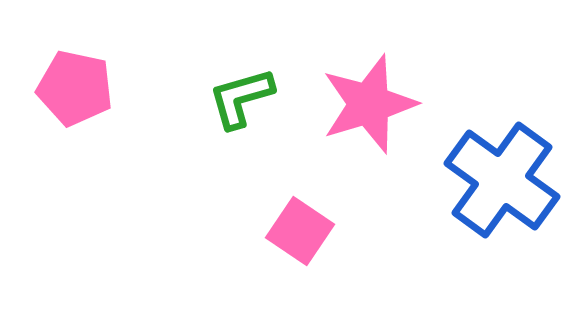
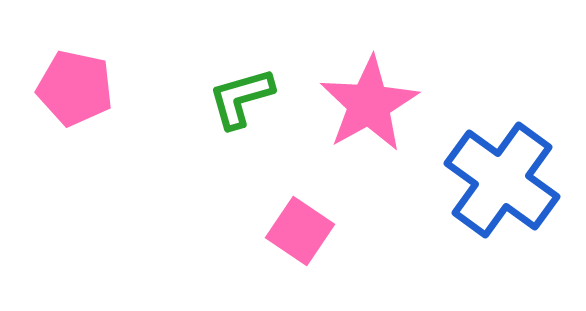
pink star: rotated 12 degrees counterclockwise
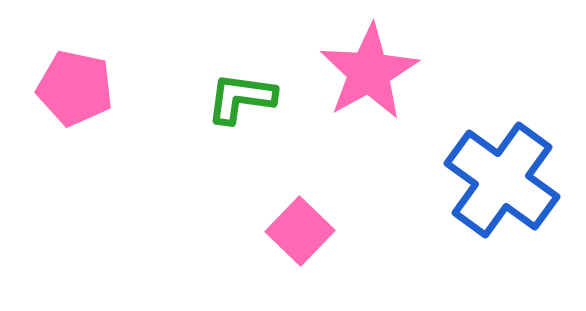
green L-shape: rotated 24 degrees clockwise
pink star: moved 32 px up
pink square: rotated 10 degrees clockwise
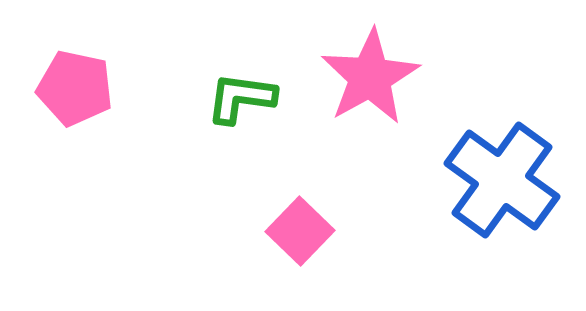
pink star: moved 1 px right, 5 px down
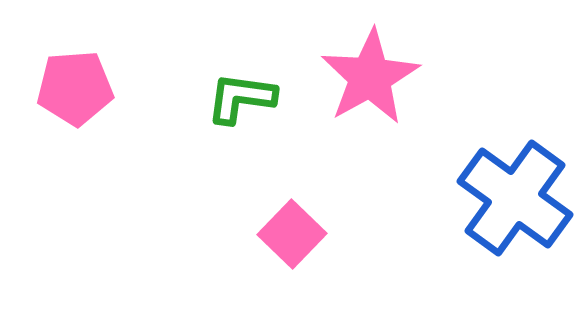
pink pentagon: rotated 16 degrees counterclockwise
blue cross: moved 13 px right, 18 px down
pink square: moved 8 px left, 3 px down
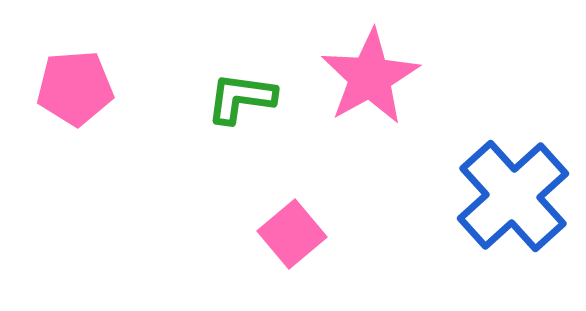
blue cross: moved 2 px left, 2 px up; rotated 12 degrees clockwise
pink square: rotated 6 degrees clockwise
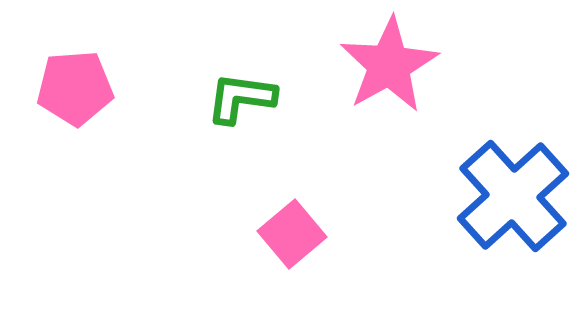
pink star: moved 19 px right, 12 px up
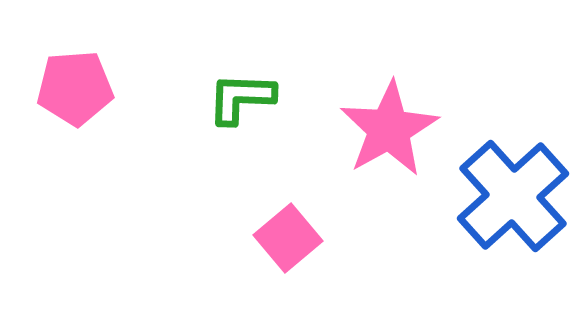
pink star: moved 64 px down
green L-shape: rotated 6 degrees counterclockwise
pink square: moved 4 px left, 4 px down
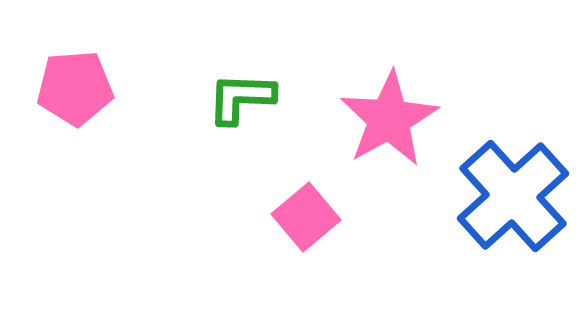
pink star: moved 10 px up
pink square: moved 18 px right, 21 px up
